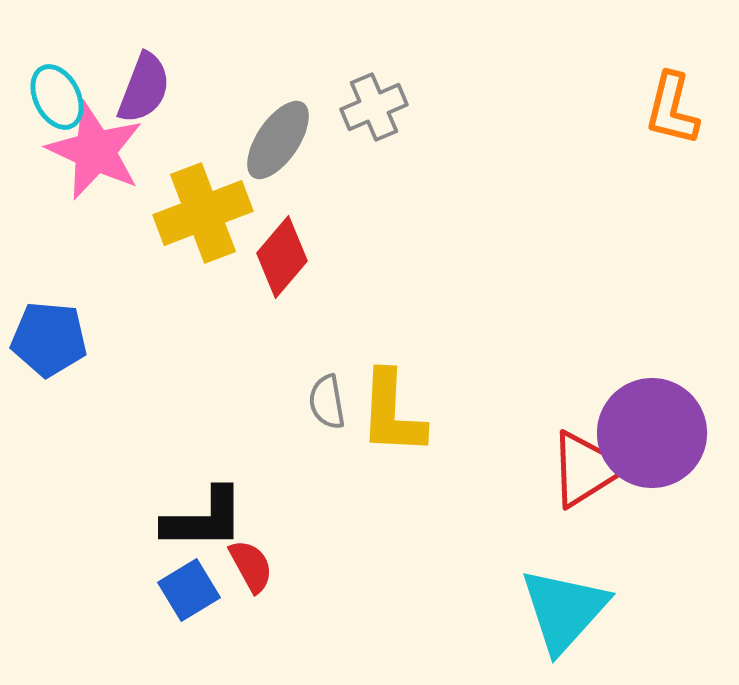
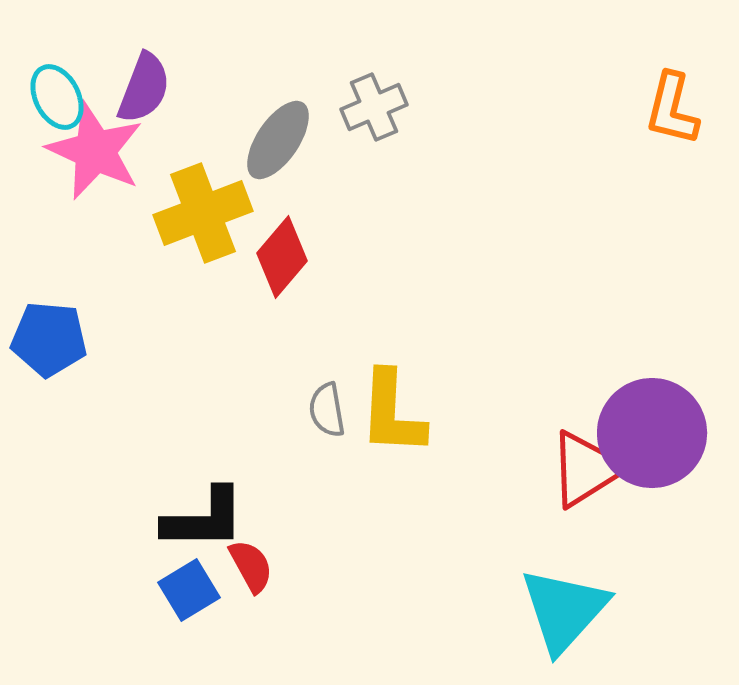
gray semicircle: moved 8 px down
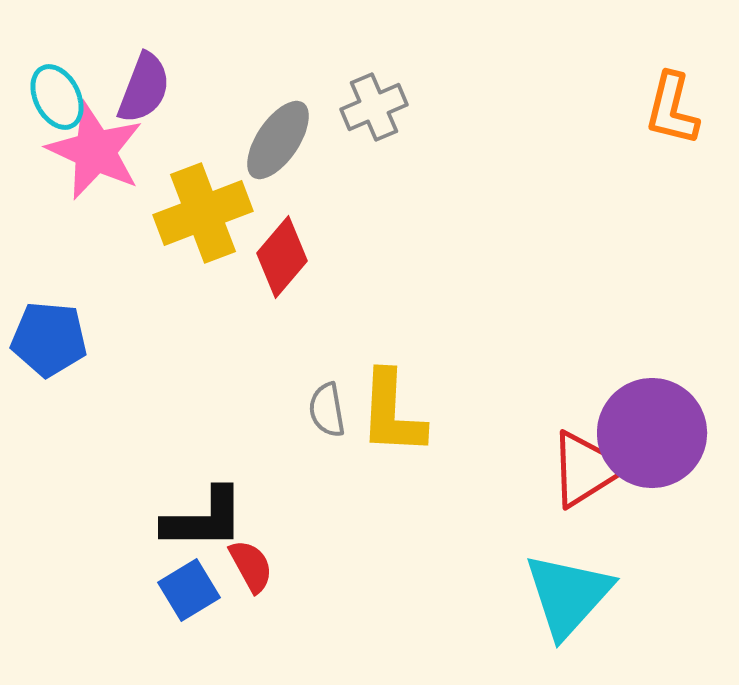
cyan triangle: moved 4 px right, 15 px up
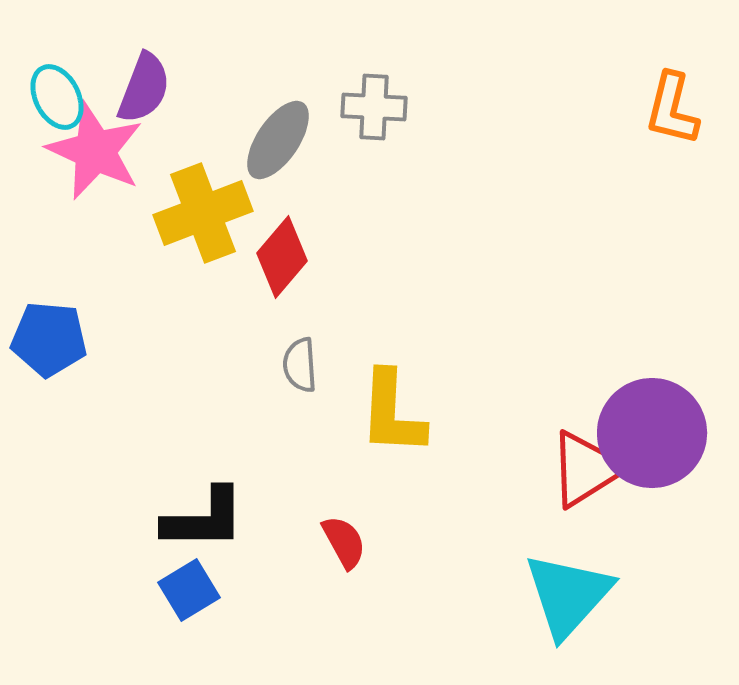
gray cross: rotated 26 degrees clockwise
gray semicircle: moved 27 px left, 45 px up; rotated 6 degrees clockwise
red semicircle: moved 93 px right, 24 px up
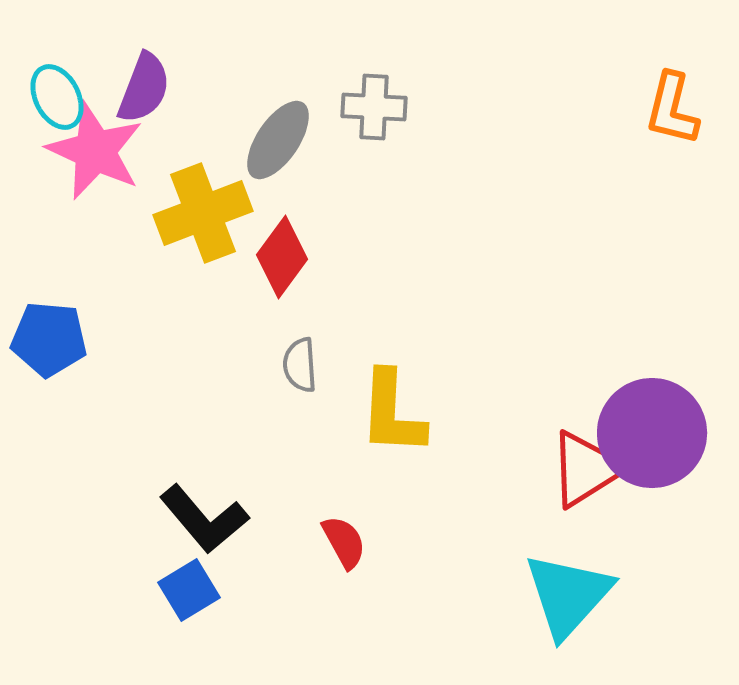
red diamond: rotated 4 degrees counterclockwise
black L-shape: rotated 50 degrees clockwise
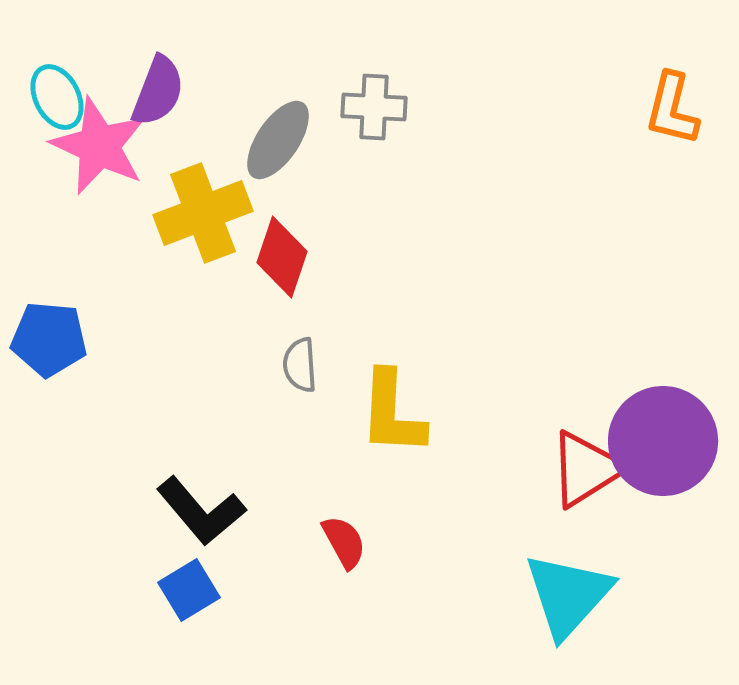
purple semicircle: moved 14 px right, 3 px down
pink star: moved 4 px right, 5 px up
red diamond: rotated 18 degrees counterclockwise
purple circle: moved 11 px right, 8 px down
black L-shape: moved 3 px left, 8 px up
